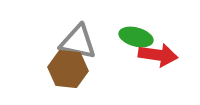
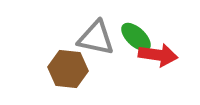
green ellipse: rotated 28 degrees clockwise
gray triangle: moved 18 px right, 4 px up
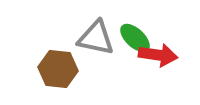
green ellipse: moved 1 px left, 1 px down
brown hexagon: moved 10 px left
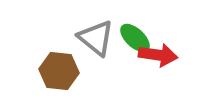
gray triangle: rotated 27 degrees clockwise
brown hexagon: moved 1 px right, 2 px down
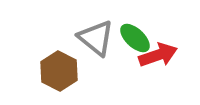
red arrow: rotated 27 degrees counterclockwise
brown hexagon: rotated 21 degrees clockwise
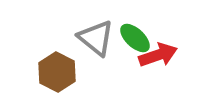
brown hexagon: moved 2 px left, 1 px down
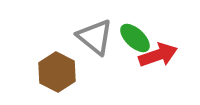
gray triangle: moved 1 px left, 1 px up
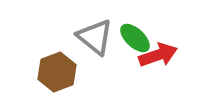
brown hexagon: rotated 12 degrees clockwise
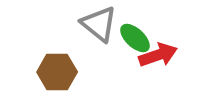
gray triangle: moved 4 px right, 13 px up
brown hexagon: rotated 21 degrees clockwise
